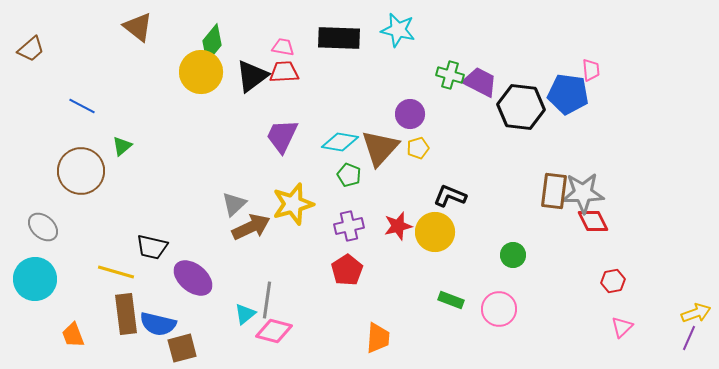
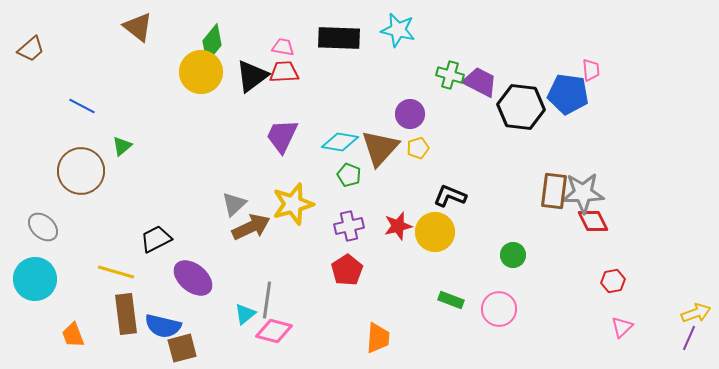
black trapezoid at (152, 247): moved 4 px right, 8 px up; rotated 140 degrees clockwise
blue semicircle at (158, 324): moved 5 px right, 2 px down
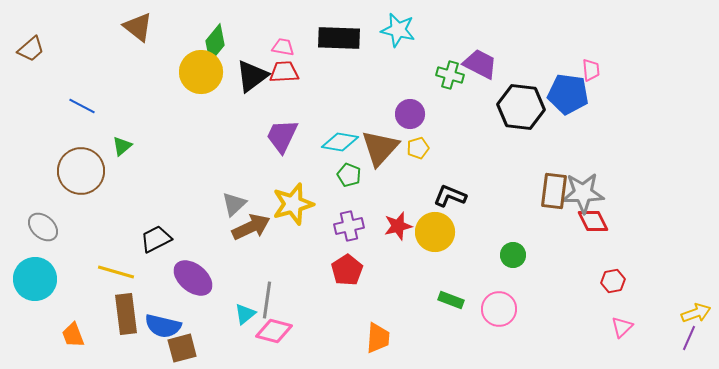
green diamond at (212, 43): moved 3 px right
purple trapezoid at (480, 82): moved 18 px up
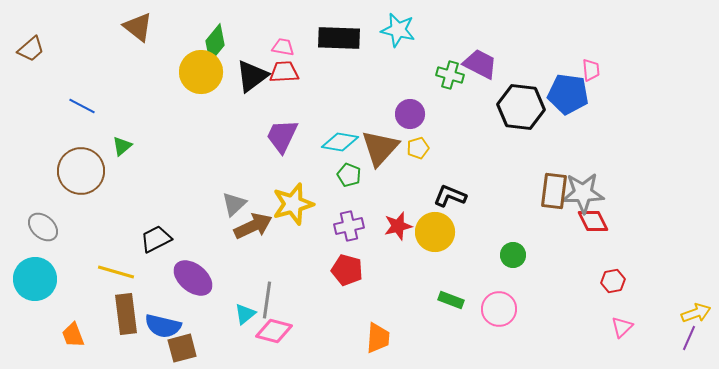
brown arrow at (251, 227): moved 2 px right, 1 px up
red pentagon at (347, 270): rotated 24 degrees counterclockwise
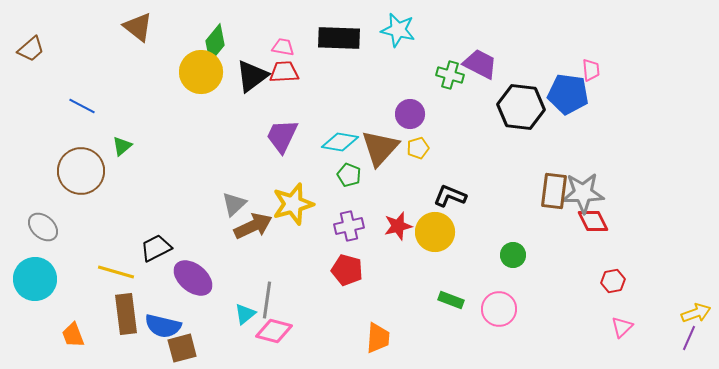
black trapezoid at (156, 239): moved 9 px down
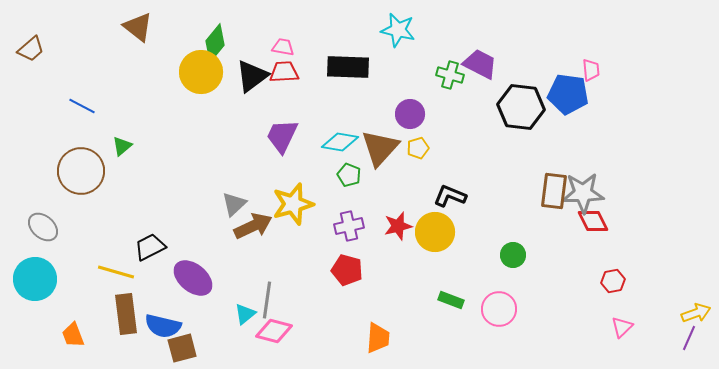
black rectangle at (339, 38): moved 9 px right, 29 px down
black trapezoid at (156, 248): moved 6 px left, 1 px up
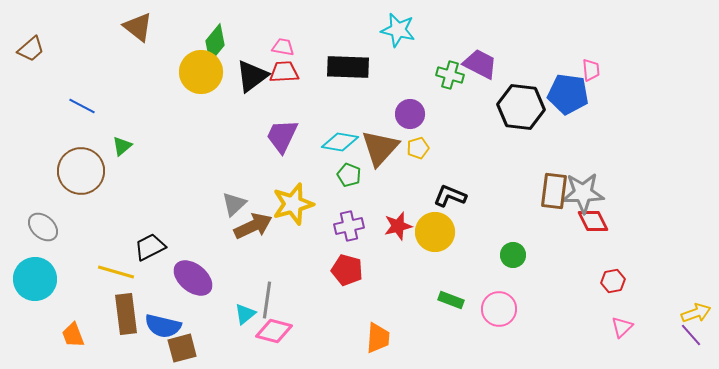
purple line at (689, 338): moved 2 px right, 3 px up; rotated 65 degrees counterclockwise
